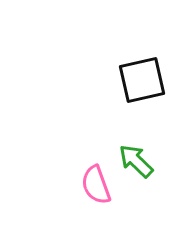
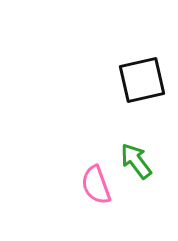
green arrow: rotated 9 degrees clockwise
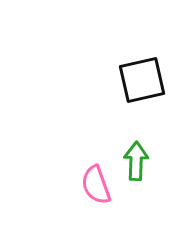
green arrow: rotated 39 degrees clockwise
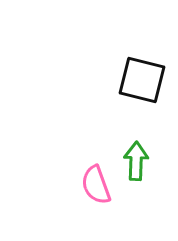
black square: rotated 27 degrees clockwise
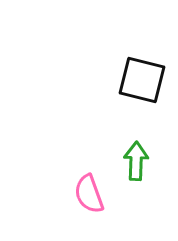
pink semicircle: moved 7 px left, 9 px down
